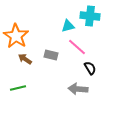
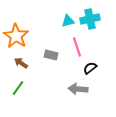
cyan cross: moved 3 px down; rotated 18 degrees counterclockwise
cyan triangle: moved 5 px up
pink line: rotated 30 degrees clockwise
brown arrow: moved 4 px left, 4 px down
black semicircle: rotated 96 degrees counterclockwise
green line: rotated 42 degrees counterclockwise
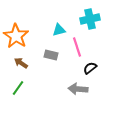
cyan triangle: moved 9 px left, 9 px down
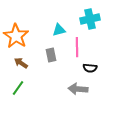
pink line: rotated 18 degrees clockwise
gray rectangle: rotated 64 degrees clockwise
black semicircle: rotated 136 degrees counterclockwise
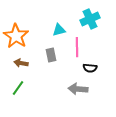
cyan cross: rotated 12 degrees counterclockwise
brown arrow: rotated 24 degrees counterclockwise
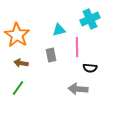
orange star: moved 1 px right, 1 px up
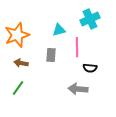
orange star: rotated 20 degrees clockwise
gray rectangle: rotated 16 degrees clockwise
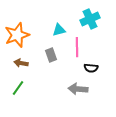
gray rectangle: rotated 24 degrees counterclockwise
black semicircle: moved 1 px right
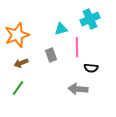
cyan triangle: moved 2 px right, 1 px up
brown arrow: rotated 32 degrees counterclockwise
